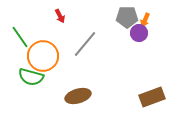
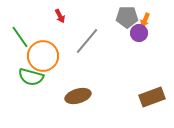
gray line: moved 2 px right, 3 px up
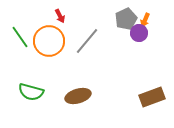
gray pentagon: moved 1 px left, 2 px down; rotated 25 degrees counterclockwise
orange circle: moved 6 px right, 15 px up
green semicircle: moved 15 px down
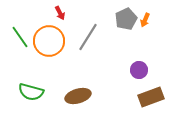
red arrow: moved 3 px up
purple circle: moved 37 px down
gray line: moved 1 px right, 4 px up; rotated 8 degrees counterclockwise
brown rectangle: moved 1 px left
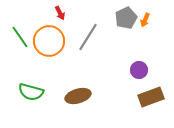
gray pentagon: moved 1 px up
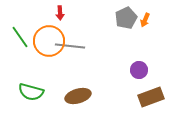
red arrow: rotated 24 degrees clockwise
gray line: moved 18 px left, 9 px down; rotated 64 degrees clockwise
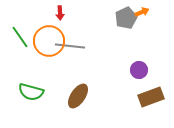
orange arrow: moved 3 px left, 8 px up; rotated 136 degrees counterclockwise
brown ellipse: rotated 40 degrees counterclockwise
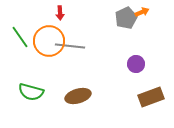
purple circle: moved 3 px left, 6 px up
brown ellipse: rotated 40 degrees clockwise
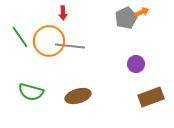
red arrow: moved 3 px right
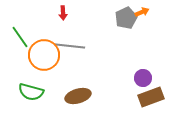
orange circle: moved 5 px left, 14 px down
purple circle: moved 7 px right, 14 px down
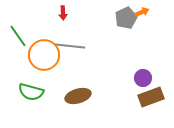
green line: moved 2 px left, 1 px up
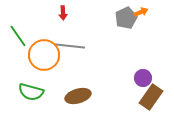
orange arrow: moved 1 px left
brown rectangle: rotated 35 degrees counterclockwise
